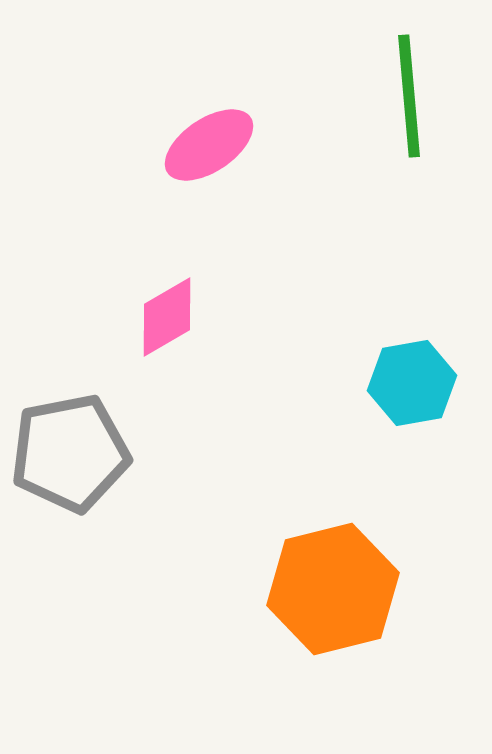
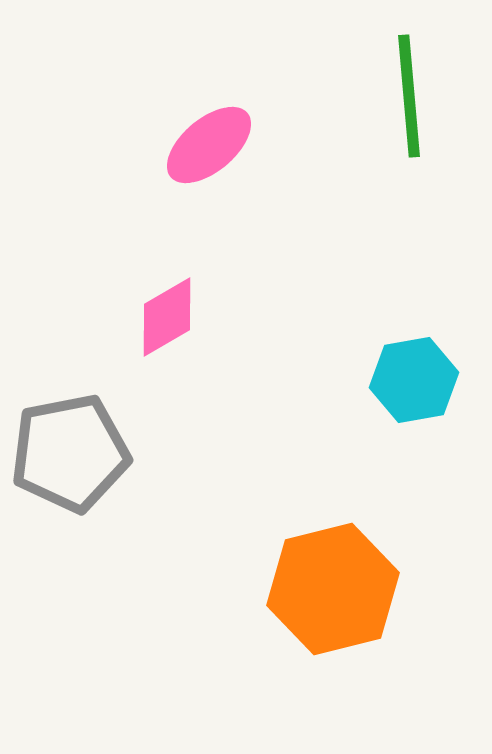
pink ellipse: rotated 6 degrees counterclockwise
cyan hexagon: moved 2 px right, 3 px up
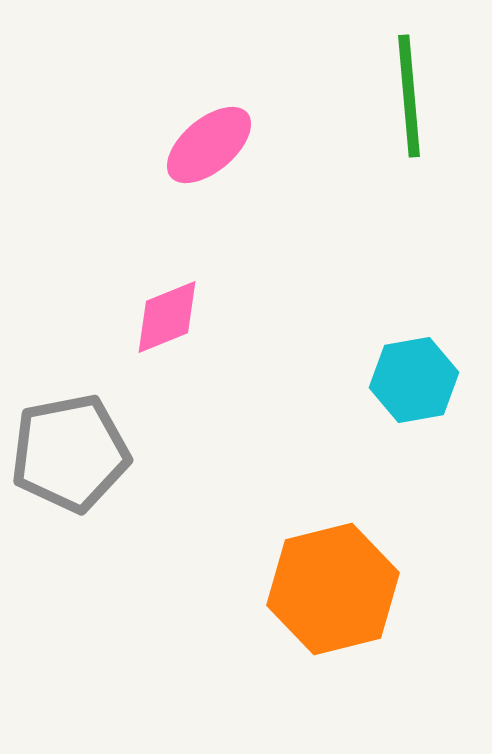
pink diamond: rotated 8 degrees clockwise
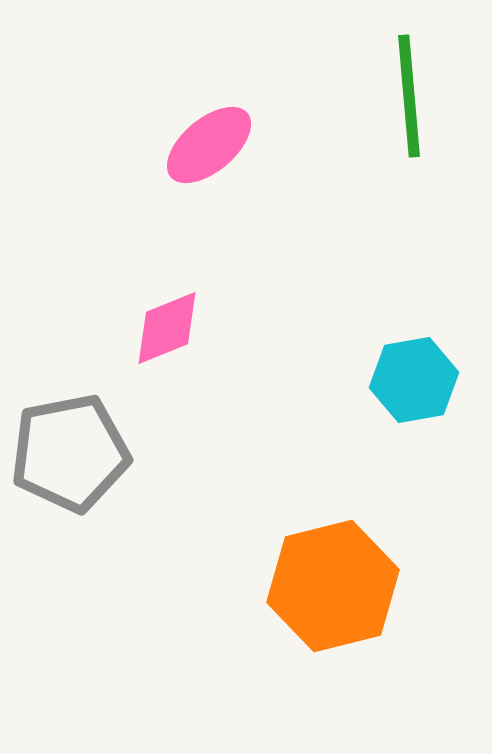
pink diamond: moved 11 px down
orange hexagon: moved 3 px up
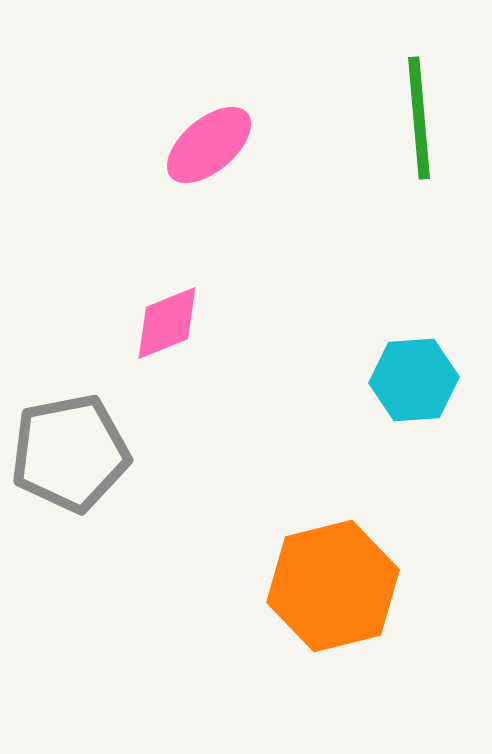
green line: moved 10 px right, 22 px down
pink diamond: moved 5 px up
cyan hexagon: rotated 6 degrees clockwise
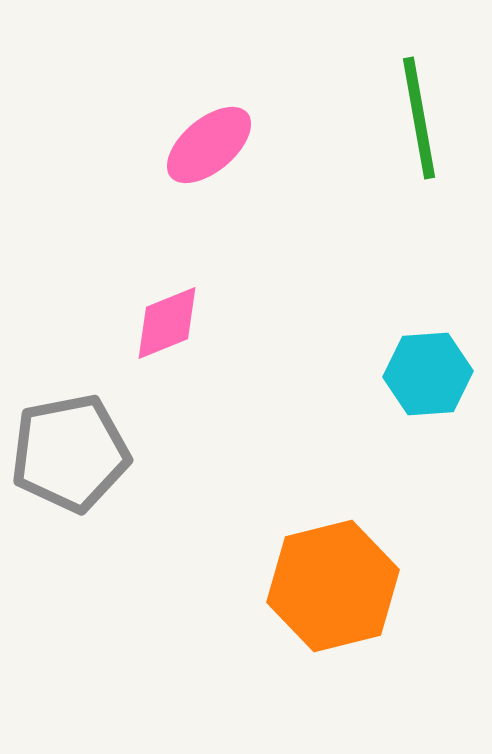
green line: rotated 5 degrees counterclockwise
cyan hexagon: moved 14 px right, 6 px up
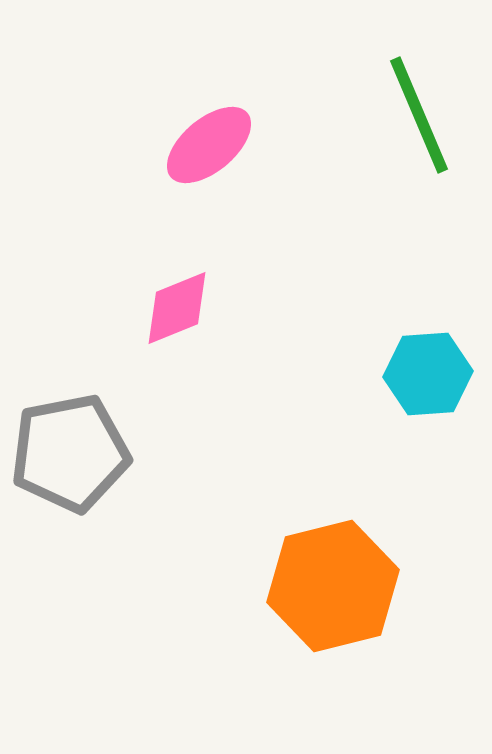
green line: moved 3 px up; rotated 13 degrees counterclockwise
pink diamond: moved 10 px right, 15 px up
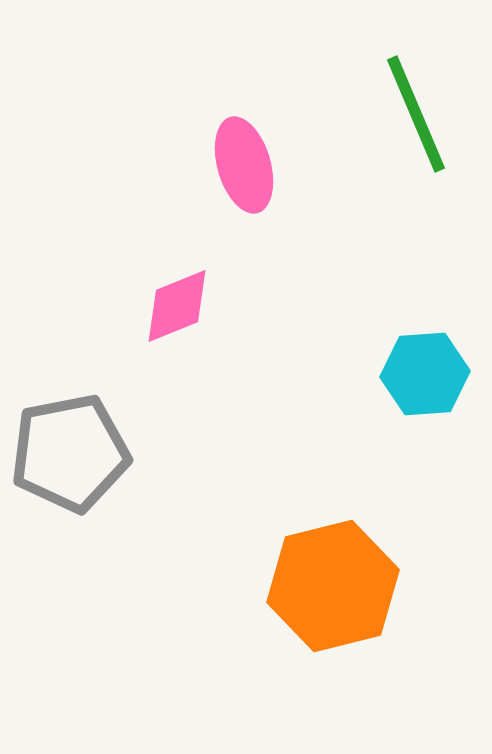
green line: moved 3 px left, 1 px up
pink ellipse: moved 35 px right, 20 px down; rotated 66 degrees counterclockwise
pink diamond: moved 2 px up
cyan hexagon: moved 3 px left
